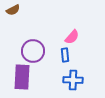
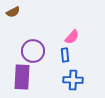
brown semicircle: moved 2 px down
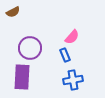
purple circle: moved 3 px left, 3 px up
blue rectangle: rotated 16 degrees counterclockwise
blue cross: rotated 12 degrees counterclockwise
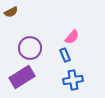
brown semicircle: moved 2 px left
purple rectangle: rotated 55 degrees clockwise
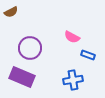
pink semicircle: rotated 77 degrees clockwise
blue rectangle: moved 23 px right; rotated 48 degrees counterclockwise
purple rectangle: rotated 55 degrees clockwise
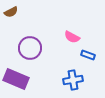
purple rectangle: moved 6 px left, 2 px down
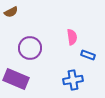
pink semicircle: rotated 126 degrees counterclockwise
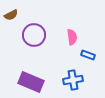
brown semicircle: moved 3 px down
purple circle: moved 4 px right, 13 px up
purple rectangle: moved 15 px right, 3 px down
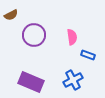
blue cross: rotated 18 degrees counterclockwise
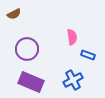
brown semicircle: moved 3 px right, 1 px up
purple circle: moved 7 px left, 14 px down
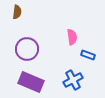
brown semicircle: moved 3 px right, 2 px up; rotated 56 degrees counterclockwise
